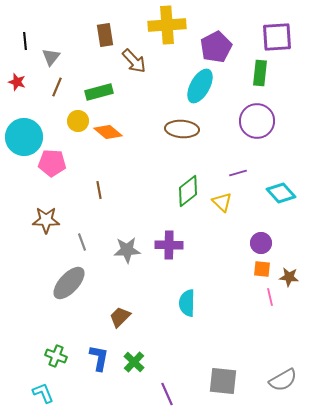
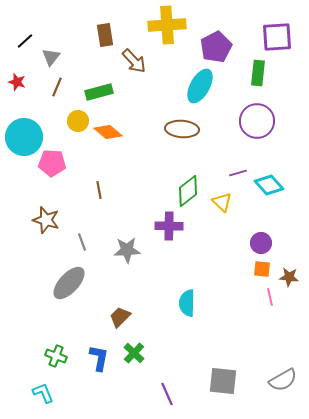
black line at (25, 41): rotated 54 degrees clockwise
green rectangle at (260, 73): moved 2 px left
cyan diamond at (281, 193): moved 12 px left, 8 px up
brown star at (46, 220): rotated 16 degrees clockwise
purple cross at (169, 245): moved 19 px up
green cross at (134, 362): moved 9 px up
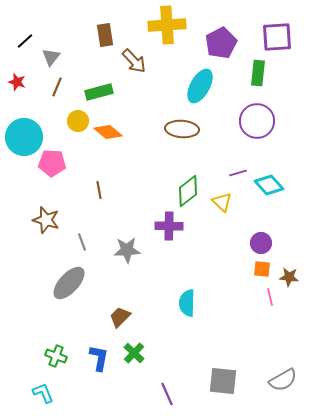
purple pentagon at (216, 47): moved 5 px right, 4 px up
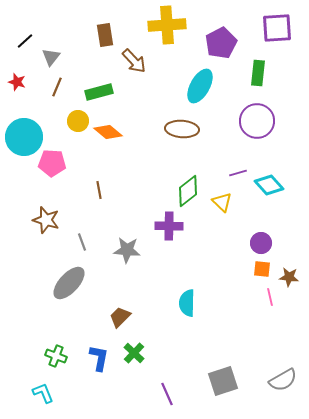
purple square at (277, 37): moved 9 px up
gray star at (127, 250): rotated 8 degrees clockwise
gray square at (223, 381): rotated 24 degrees counterclockwise
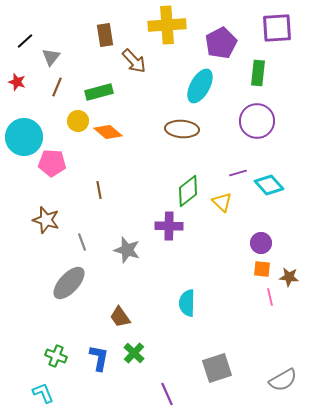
gray star at (127, 250): rotated 12 degrees clockwise
brown trapezoid at (120, 317): rotated 80 degrees counterclockwise
gray square at (223, 381): moved 6 px left, 13 px up
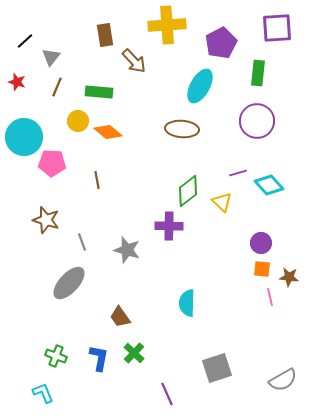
green rectangle at (99, 92): rotated 20 degrees clockwise
brown line at (99, 190): moved 2 px left, 10 px up
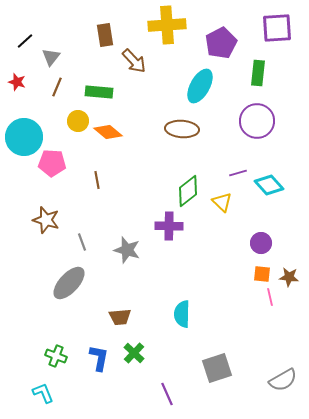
orange square at (262, 269): moved 5 px down
cyan semicircle at (187, 303): moved 5 px left, 11 px down
brown trapezoid at (120, 317): rotated 60 degrees counterclockwise
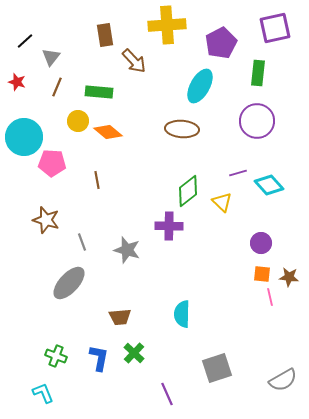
purple square at (277, 28): moved 2 px left; rotated 8 degrees counterclockwise
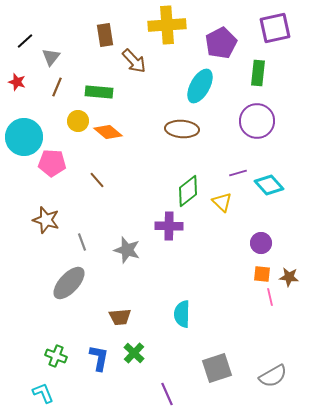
brown line at (97, 180): rotated 30 degrees counterclockwise
gray semicircle at (283, 380): moved 10 px left, 4 px up
